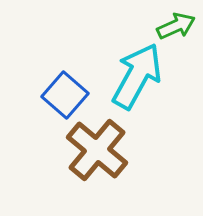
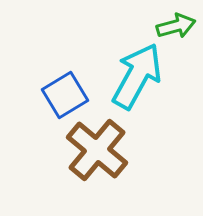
green arrow: rotated 9 degrees clockwise
blue square: rotated 18 degrees clockwise
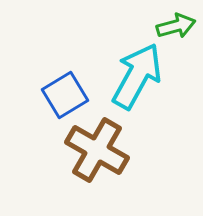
brown cross: rotated 10 degrees counterclockwise
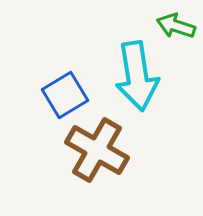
green arrow: rotated 147 degrees counterclockwise
cyan arrow: rotated 142 degrees clockwise
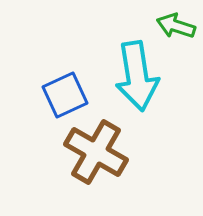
blue square: rotated 6 degrees clockwise
brown cross: moved 1 px left, 2 px down
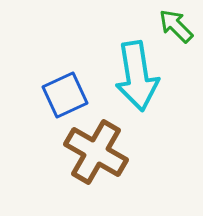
green arrow: rotated 27 degrees clockwise
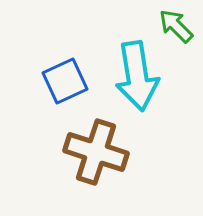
blue square: moved 14 px up
brown cross: rotated 12 degrees counterclockwise
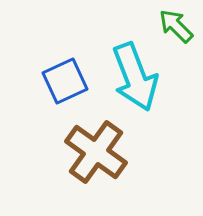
cyan arrow: moved 2 px left, 1 px down; rotated 12 degrees counterclockwise
brown cross: rotated 18 degrees clockwise
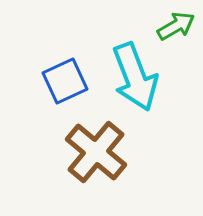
green arrow: rotated 105 degrees clockwise
brown cross: rotated 4 degrees clockwise
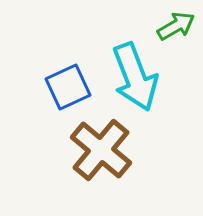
blue square: moved 3 px right, 6 px down
brown cross: moved 5 px right, 2 px up
